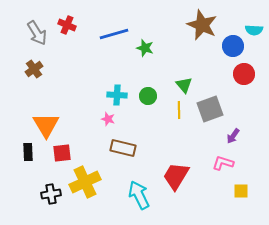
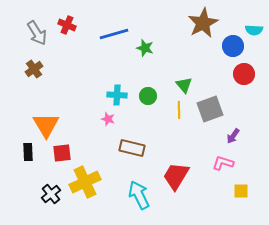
brown star: moved 1 px right, 2 px up; rotated 20 degrees clockwise
brown rectangle: moved 9 px right
black cross: rotated 30 degrees counterclockwise
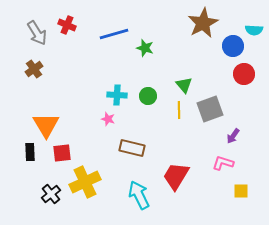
black rectangle: moved 2 px right
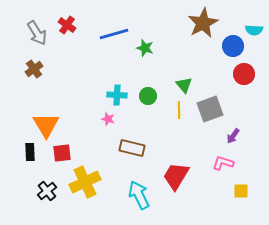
red cross: rotated 12 degrees clockwise
black cross: moved 4 px left, 3 px up
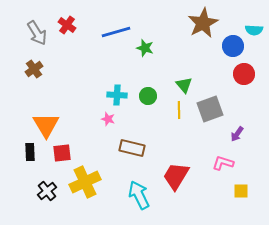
blue line: moved 2 px right, 2 px up
purple arrow: moved 4 px right, 2 px up
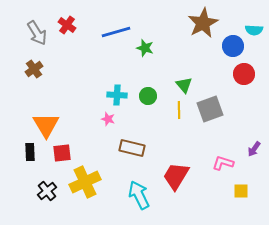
purple arrow: moved 17 px right, 15 px down
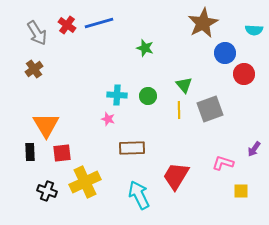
blue line: moved 17 px left, 9 px up
blue circle: moved 8 px left, 7 px down
brown rectangle: rotated 15 degrees counterclockwise
black cross: rotated 30 degrees counterclockwise
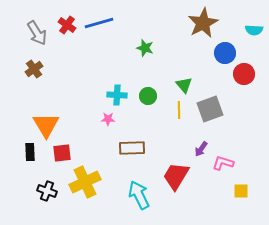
pink star: rotated 16 degrees counterclockwise
purple arrow: moved 53 px left
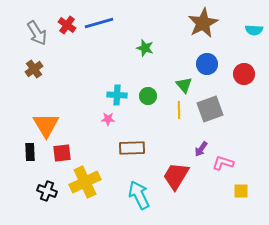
blue circle: moved 18 px left, 11 px down
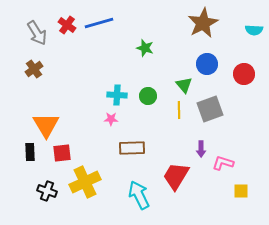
pink star: moved 3 px right
purple arrow: rotated 35 degrees counterclockwise
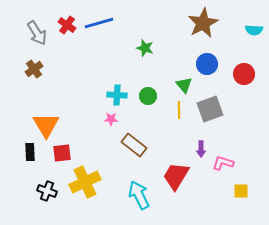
brown rectangle: moved 2 px right, 3 px up; rotated 40 degrees clockwise
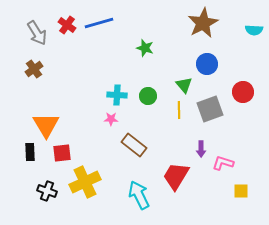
red circle: moved 1 px left, 18 px down
